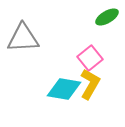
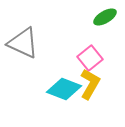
green ellipse: moved 2 px left
gray triangle: moved 5 px down; rotated 28 degrees clockwise
cyan diamond: rotated 12 degrees clockwise
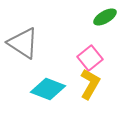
gray triangle: rotated 8 degrees clockwise
cyan diamond: moved 16 px left
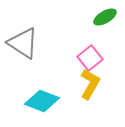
cyan diamond: moved 6 px left, 12 px down
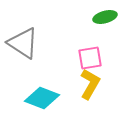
green ellipse: rotated 15 degrees clockwise
pink square: rotated 30 degrees clockwise
cyan diamond: moved 3 px up
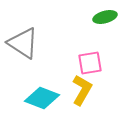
pink square: moved 5 px down
yellow L-shape: moved 8 px left, 6 px down
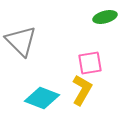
gray triangle: moved 2 px left, 2 px up; rotated 12 degrees clockwise
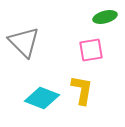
gray triangle: moved 3 px right, 1 px down
pink square: moved 1 px right, 13 px up
yellow L-shape: rotated 20 degrees counterclockwise
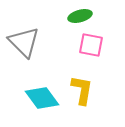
green ellipse: moved 25 px left, 1 px up
pink square: moved 5 px up; rotated 20 degrees clockwise
cyan diamond: rotated 32 degrees clockwise
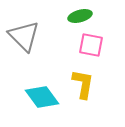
gray triangle: moved 6 px up
yellow L-shape: moved 1 px right, 6 px up
cyan diamond: moved 1 px up
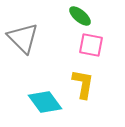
green ellipse: rotated 55 degrees clockwise
gray triangle: moved 1 px left, 2 px down
cyan diamond: moved 3 px right, 5 px down
